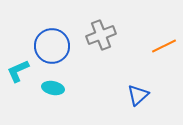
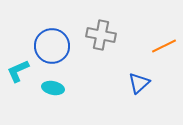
gray cross: rotated 32 degrees clockwise
blue triangle: moved 1 px right, 12 px up
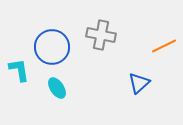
blue circle: moved 1 px down
cyan L-shape: moved 1 px right, 1 px up; rotated 105 degrees clockwise
cyan ellipse: moved 4 px right; rotated 45 degrees clockwise
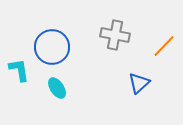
gray cross: moved 14 px right
orange line: rotated 20 degrees counterclockwise
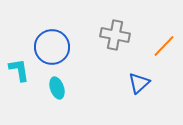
cyan ellipse: rotated 15 degrees clockwise
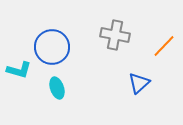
cyan L-shape: rotated 115 degrees clockwise
